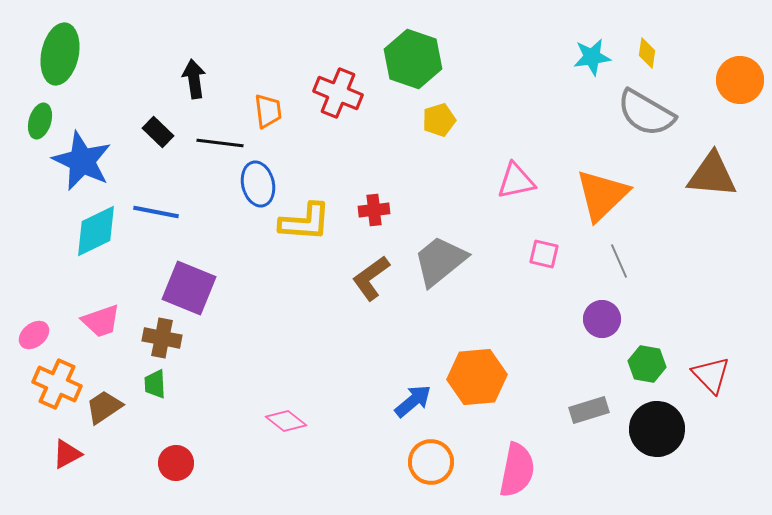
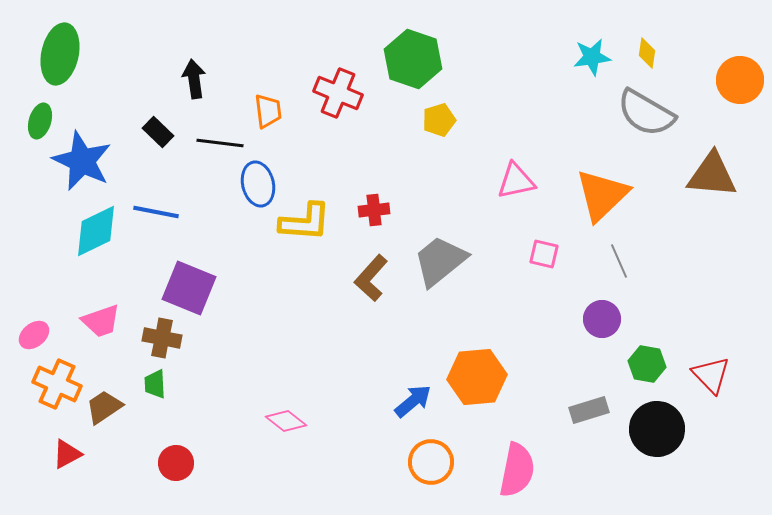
brown L-shape at (371, 278): rotated 12 degrees counterclockwise
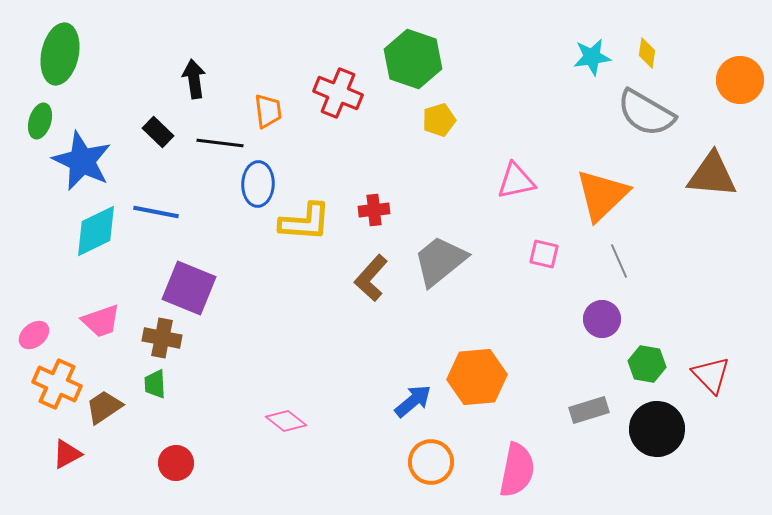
blue ellipse at (258, 184): rotated 15 degrees clockwise
